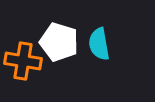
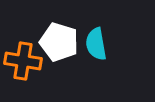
cyan semicircle: moved 3 px left
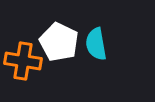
white pentagon: rotated 9 degrees clockwise
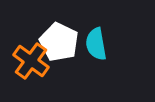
orange cross: moved 8 px right; rotated 27 degrees clockwise
